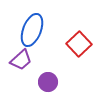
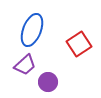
red square: rotated 10 degrees clockwise
purple trapezoid: moved 4 px right, 5 px down
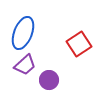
blue ellipse: moved 9 px left, 3 px down
purple circle: moved 1 px right, 2 px up
